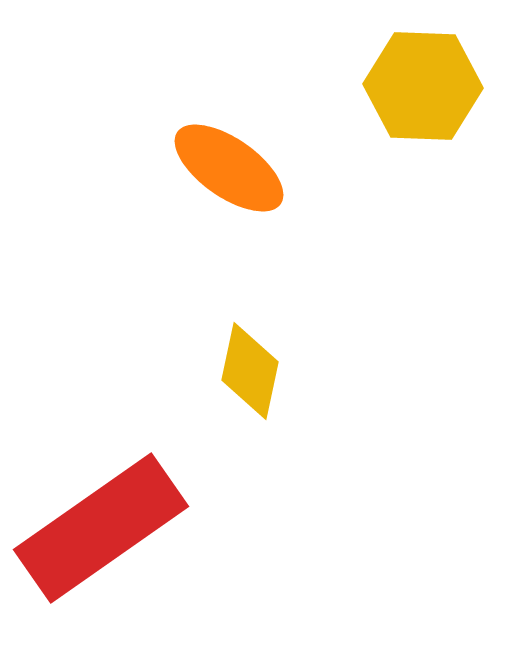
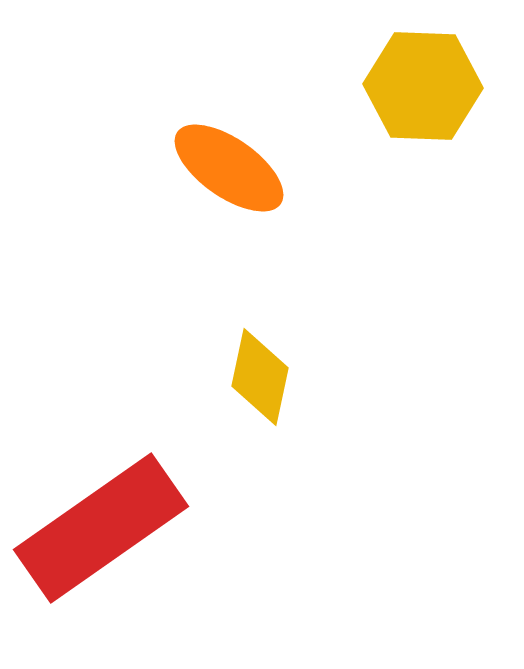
yellow diamond: moved 10 px right, 6 px down
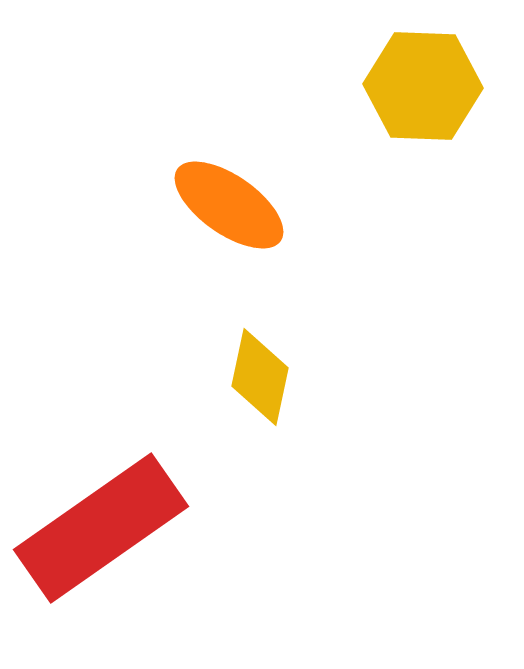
orange ellipse: moved 37 px down
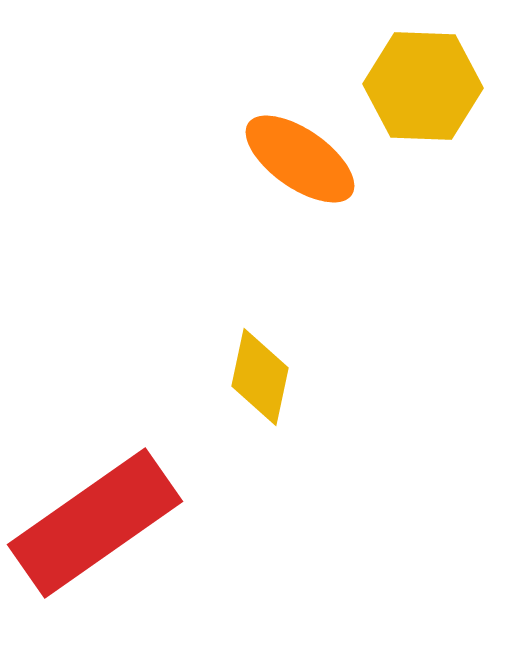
orange ellipse: moved 71 px right, 46 px up
red rectangle: moved 6 px left, 5 px up
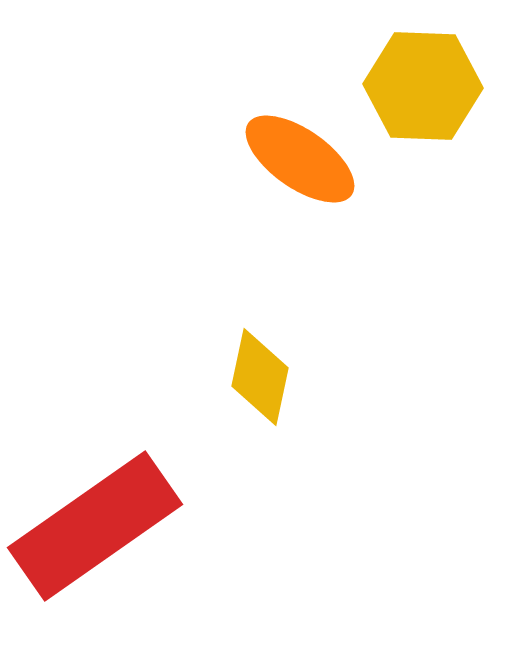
red rectangle: moved 3 px down
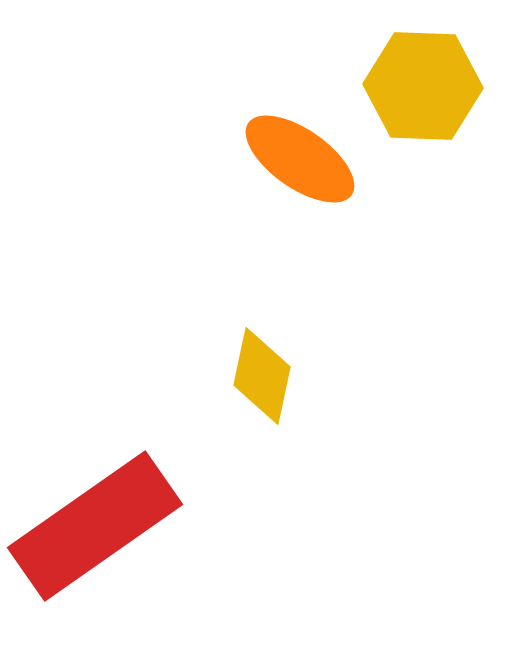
yellow diamond: moved 2 px right, 1 px up
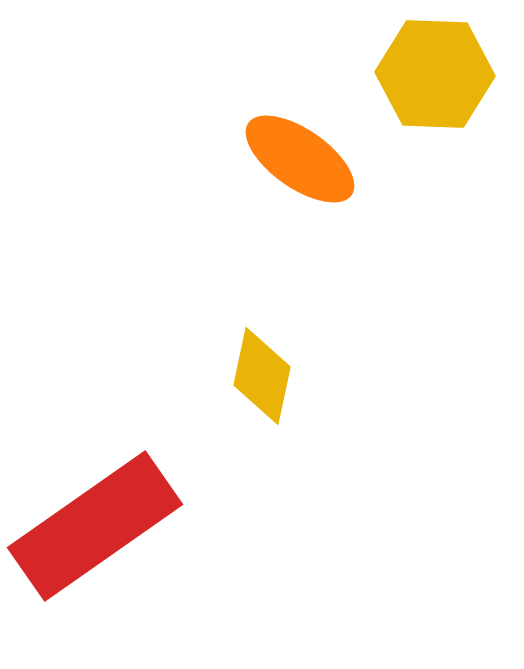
yellow hexagon: moved 12 px right, 12 px up
